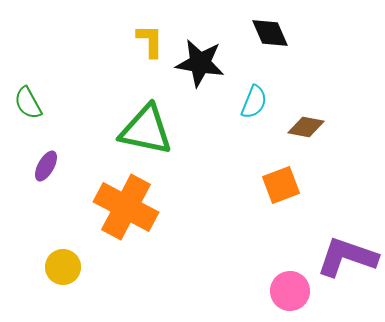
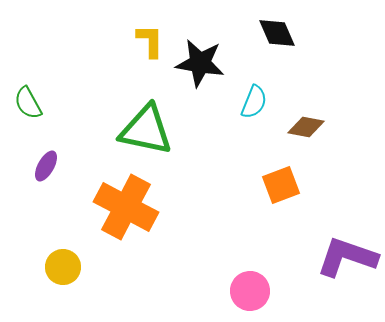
black diamond: moved 7 px right
pink circle: moved 40 px left
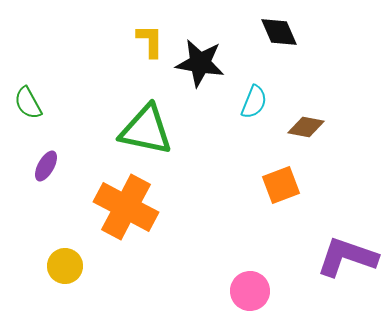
black diamond: moved 2 px right, 1 px up
yellow circle: moved 2 px right, 1 px up
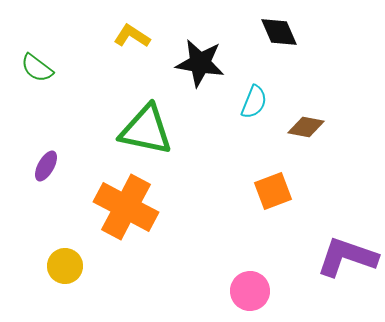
yellow L-shape: moved 18 px left, 5 px up; rotated 57 degrees counterclockwise
green semicircle: moved 9 px right, 35 px up; rotated 24 degrees counterclockwise
orange square: moved 8 px left, 6 px down
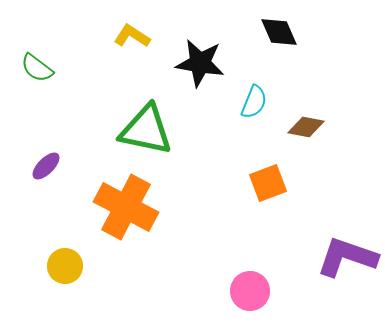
purple ellipse: rotated 16 degrees clockwise
orange square: moved 5 px left, 8 px up
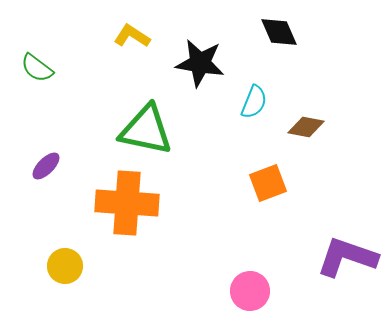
orange cross: moved 1 px right, 4 px up; rotated 24 degrees counterclockwise
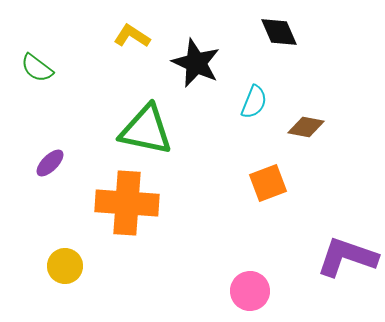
black star: moved 4 px left; rotated 15 degrees clockwise
purple ellipse: moved 4 px right, 3 px up
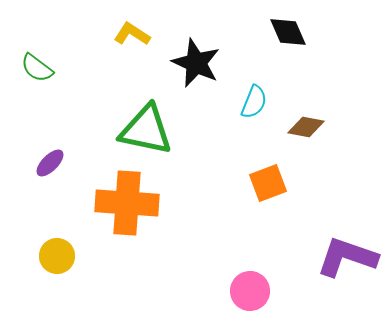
black diamond: moved 9 px right
yellow L-shape: moved 2 px up
yellow circle: moved 8 px left, 10 px up
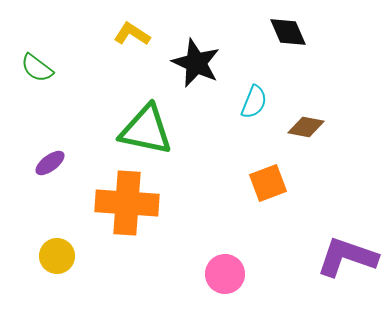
purple ellipse: rotated 8 degrees clockwise
pink circle: moved 25 px left, 17 px up
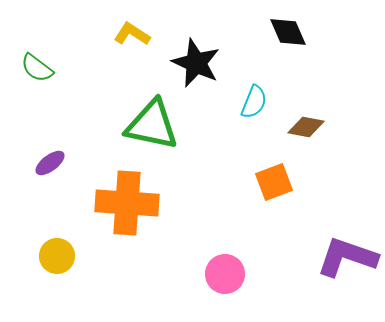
green triangle: moved 6 px right, 5 px up
orange square: moved 6 px right, 1 px up
